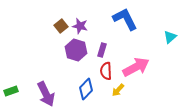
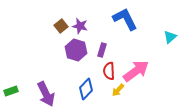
pink arrow: moved 4 px down; rotated 8 degrees counterclockwise
red semicircle: moved 3 px right
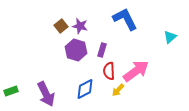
blue diamond: moved 1 px left; rotated 20 degrees clockwise
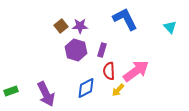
purple star: rotated 14 degrees counterclockwise
cyan triangle: moved 10 px up; rotated 32 degrees counterclockwise
blue diamond: moved 1 px right, 1 px up
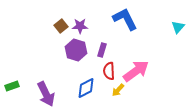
cyan triangle: moved 8 px right; rotated 24 degrees clockwise
green rectangle: moved 1 px right, 5 px up
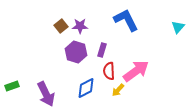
blue L-shape: moved 1 px right, 1 px down
purple hexagon: moved 2 px down
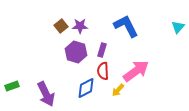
blue L-shape: moved 6 px down
red semicircle: moved 6 px left
